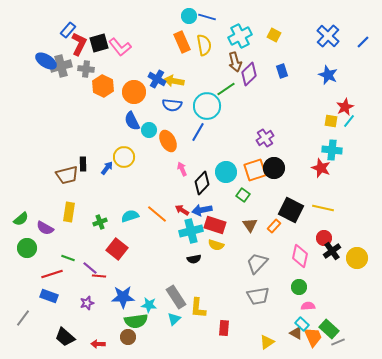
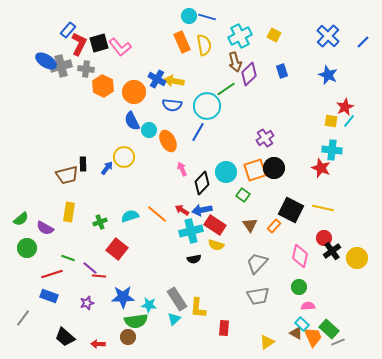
red rectangle at (215, 225): rotated 15 degrees clockwise
gray rectangle at (176, 297): moved 1 px right, 2 px down
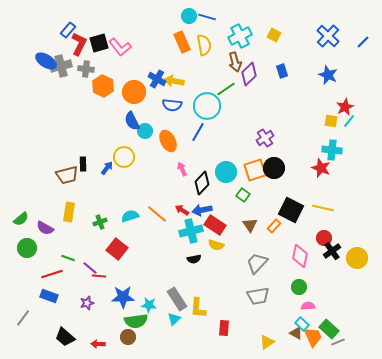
cyan circle at (149, 130): moved 4 px left, 1 px down
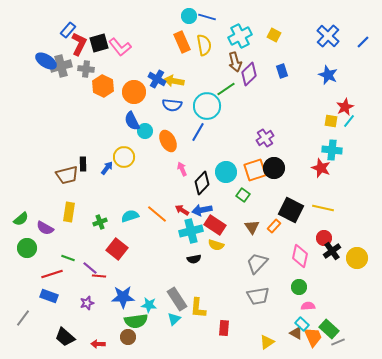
brown triangle at (250, 225): moved 2 px right, 2 px down
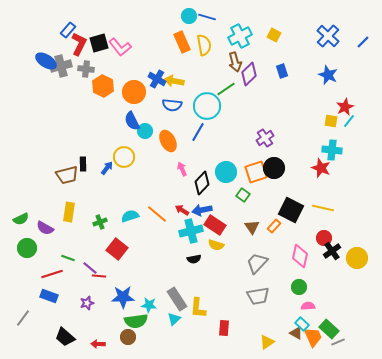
orange square at (255, 170): moved 1 px right, 2 px down
green semicircle at (21, 219): rotated 14 degrees clockwise
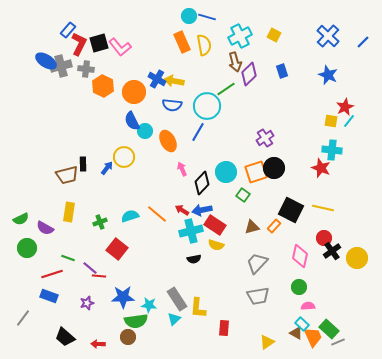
brown triangle at (252, 227): rotated 49 degrees clockwise
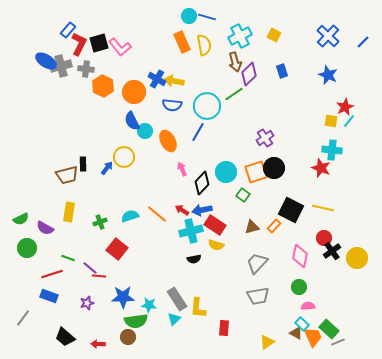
green line at (226, 89): moved 8 px right, 5 px down
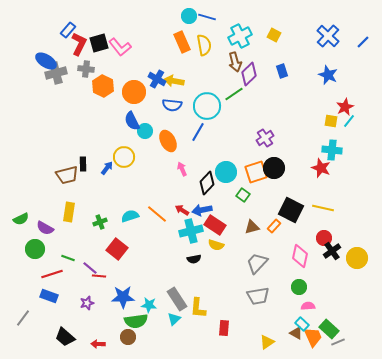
gray cross at (61, 66): moved 5 px left, 7 px down
black diamond at (202, 183): moved 5 px right
green circle at (27, 248): moved 8 px right, 1 px down
